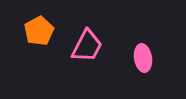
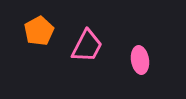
pink ellipse: moved 3 px left, 2 px down
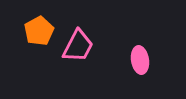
pink trapezoid: moved 9 px left
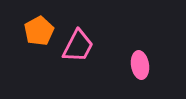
pink ellipse: moved 5 px down
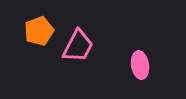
orange pentagon: rotated 8 degrees clockwise
